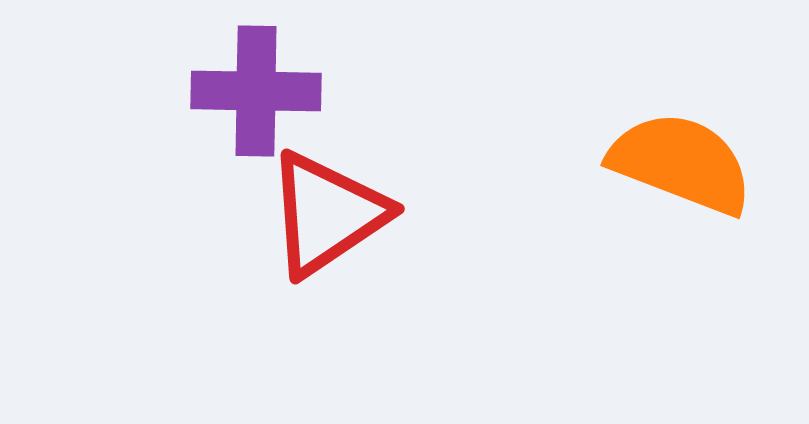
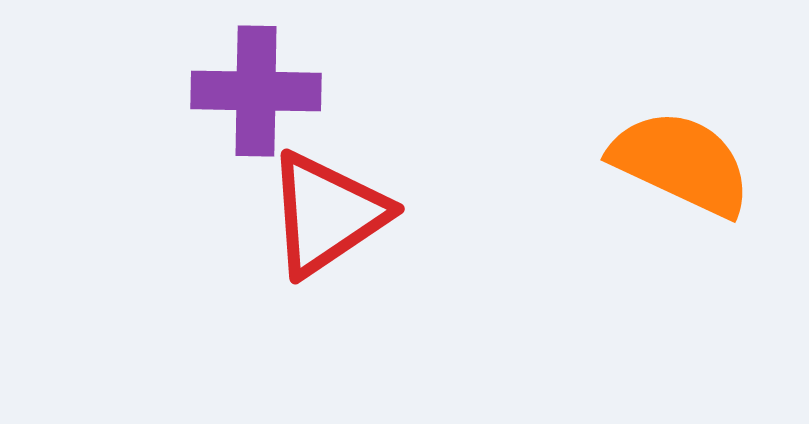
orange semicircle: rotated 4 degrees clockwise
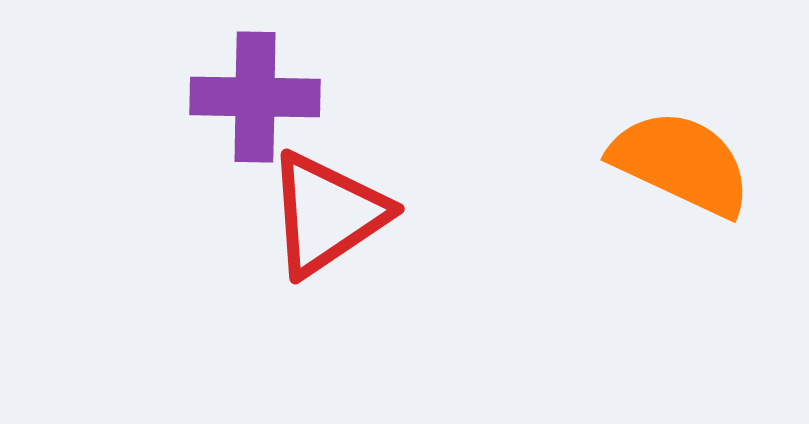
purple cross: moved 1 px left, 6 px down
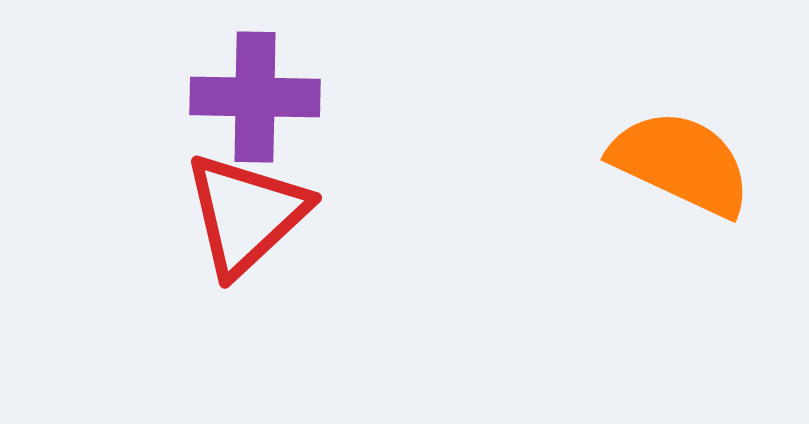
red triangle: moved 81 px left; rotated 9 degrees counterclockwise
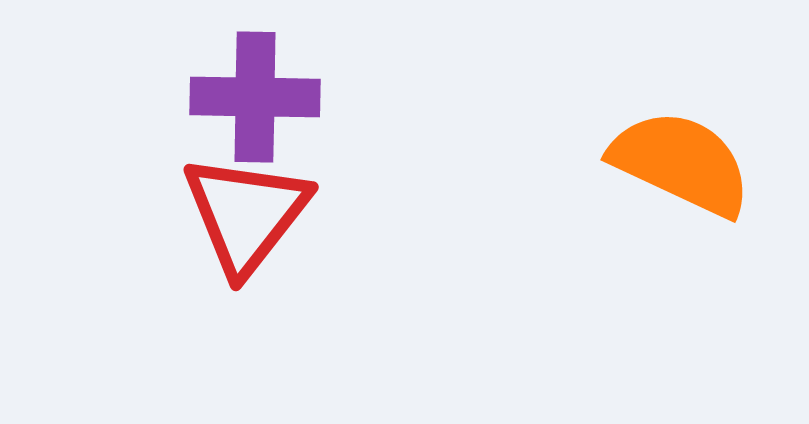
red triangle: rotated 9 degrees counterclockwise
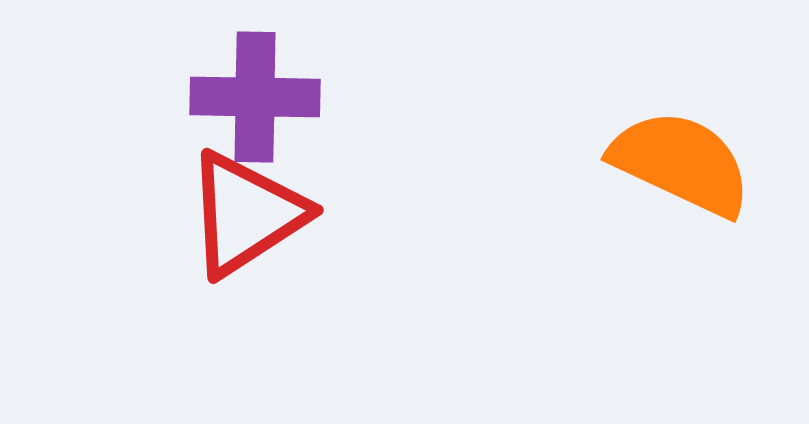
red triangle: rotated 19 degrees clockwise
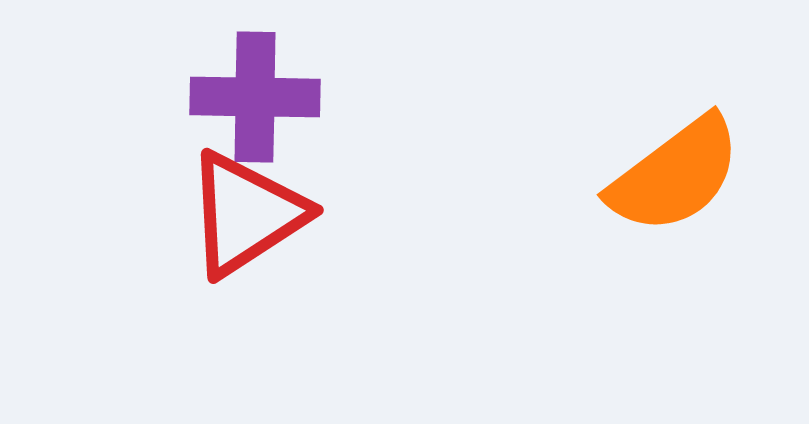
orange semicircle: moved 6 px left, 12 px down; rotated 118 degrees clockwise
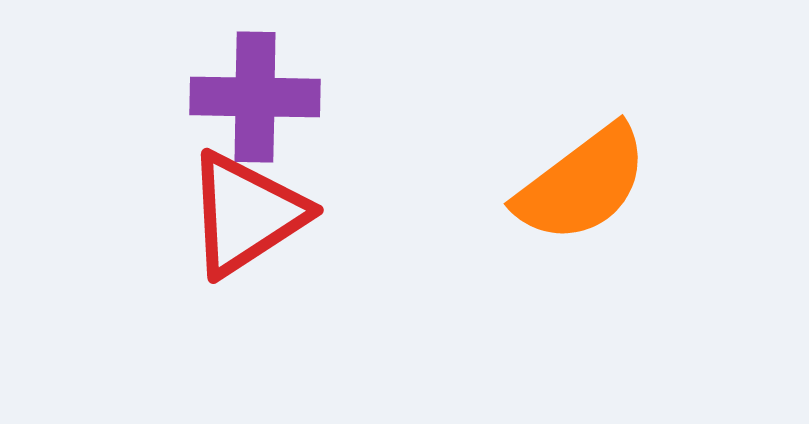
orange semicircle: moved 93 px left, 9 px down
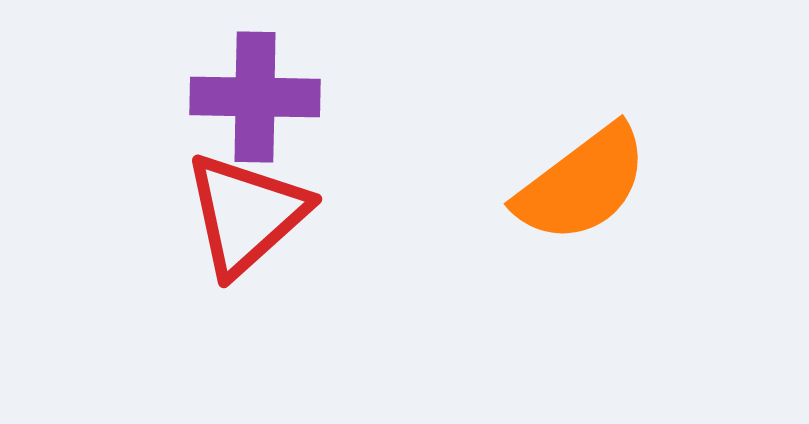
red triangle: rotated 9 degrees counterclockwise
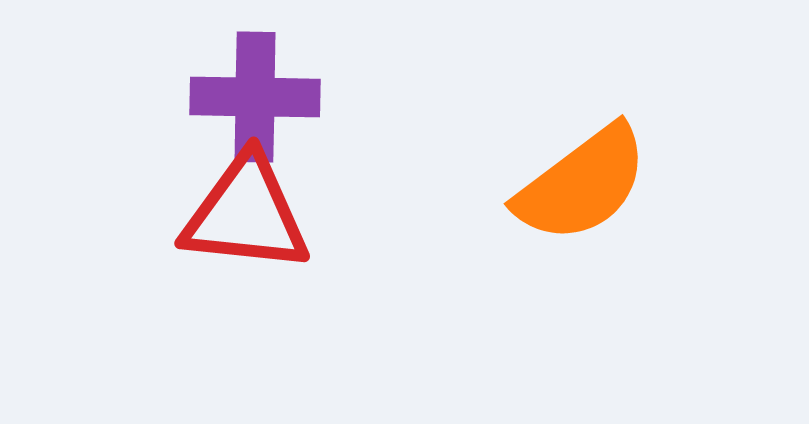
red triangle: rotated 48 degrees clockwise
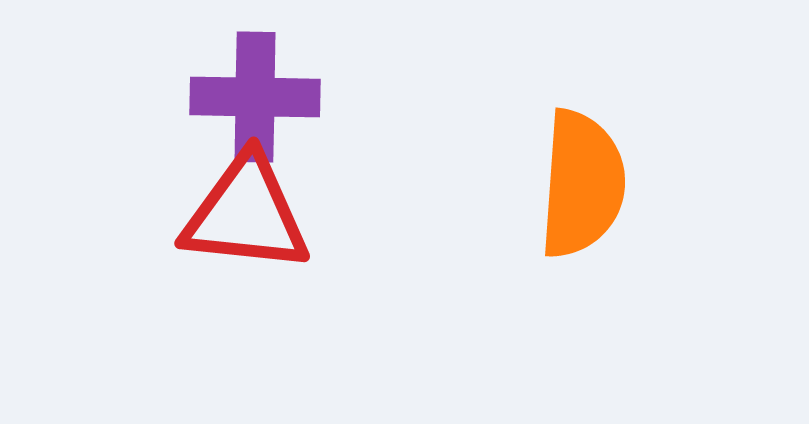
orange semicircle: rotated 49 degrees counterclockwise
